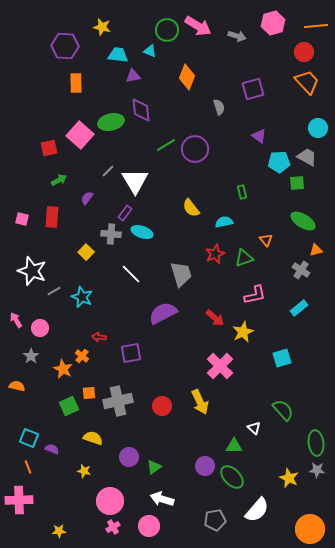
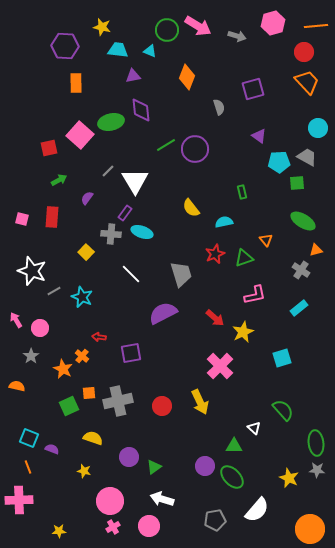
cyan trapezoid at (118, 55): moved 5 px up
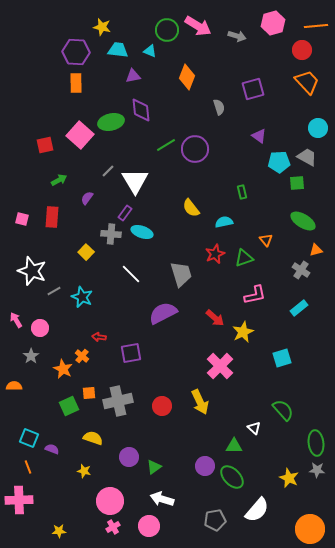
purple hexagon at (65, 46): moved 11 px right, 6 px down
red circle at (304, 52): moved 2 px left, 2 px up
red square at (49, 148): moved 4 px left, 3 px up
orange semicircle at (17, 386): moved 3 px left; rotated 14 degrees counterclockwise
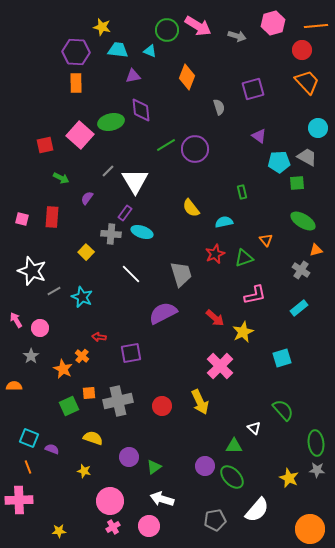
green arrow at (59, 180): moved 2 px right, 2 px up; rotated 56 degrees clockwise
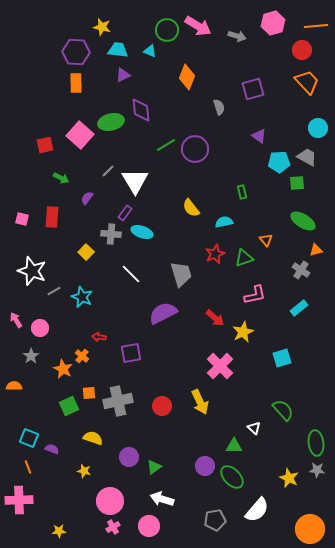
purple triangle at (133, 76): moved 10 px left, 1 px up; rotated 14 degrees counterclockwise
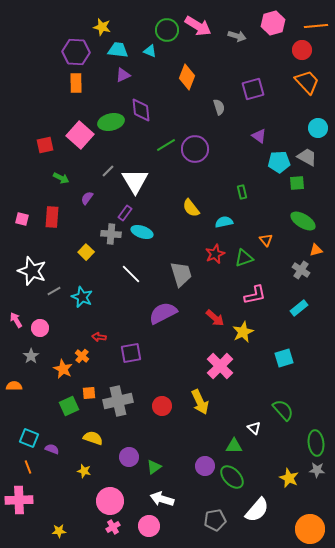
cyan square at (282, 358): moved 2 px right
